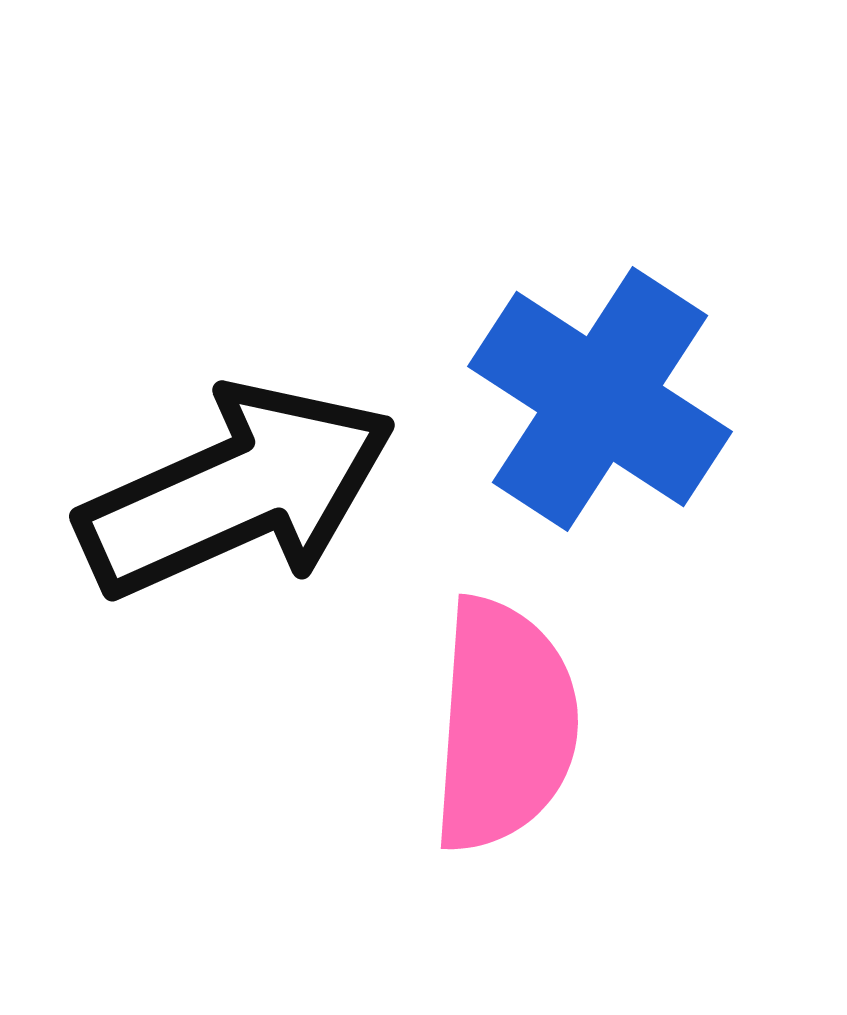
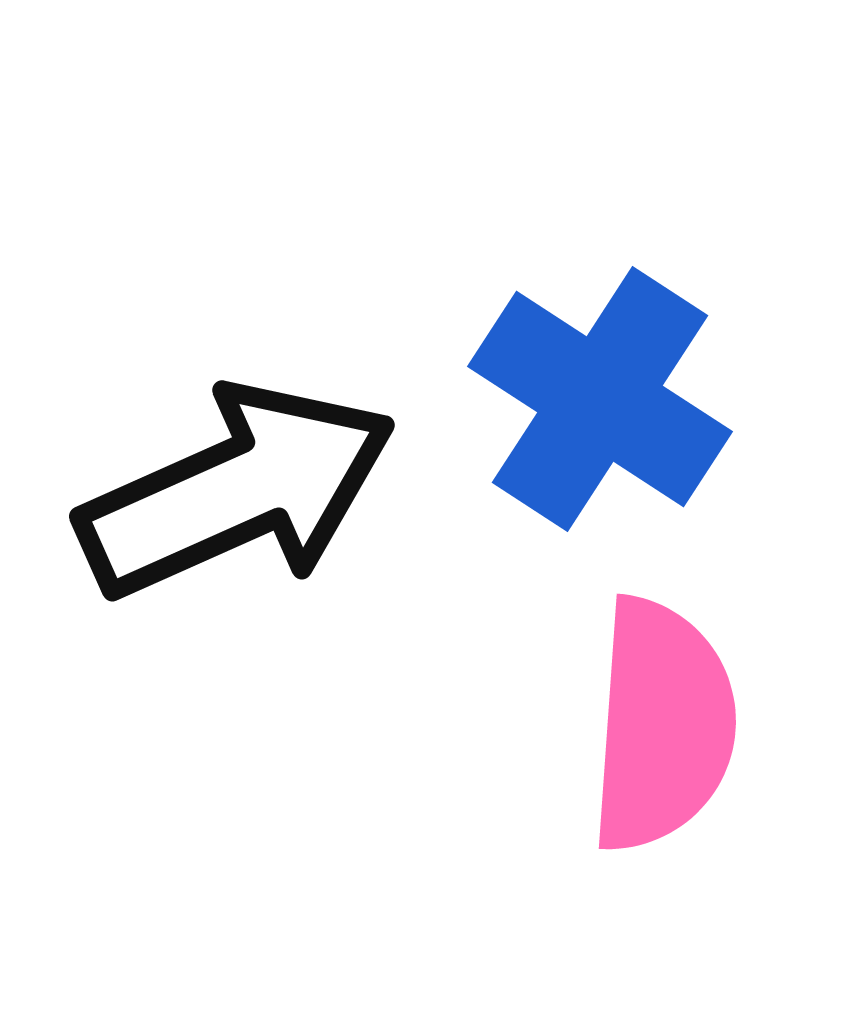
pink semicircle: moved 158 px right
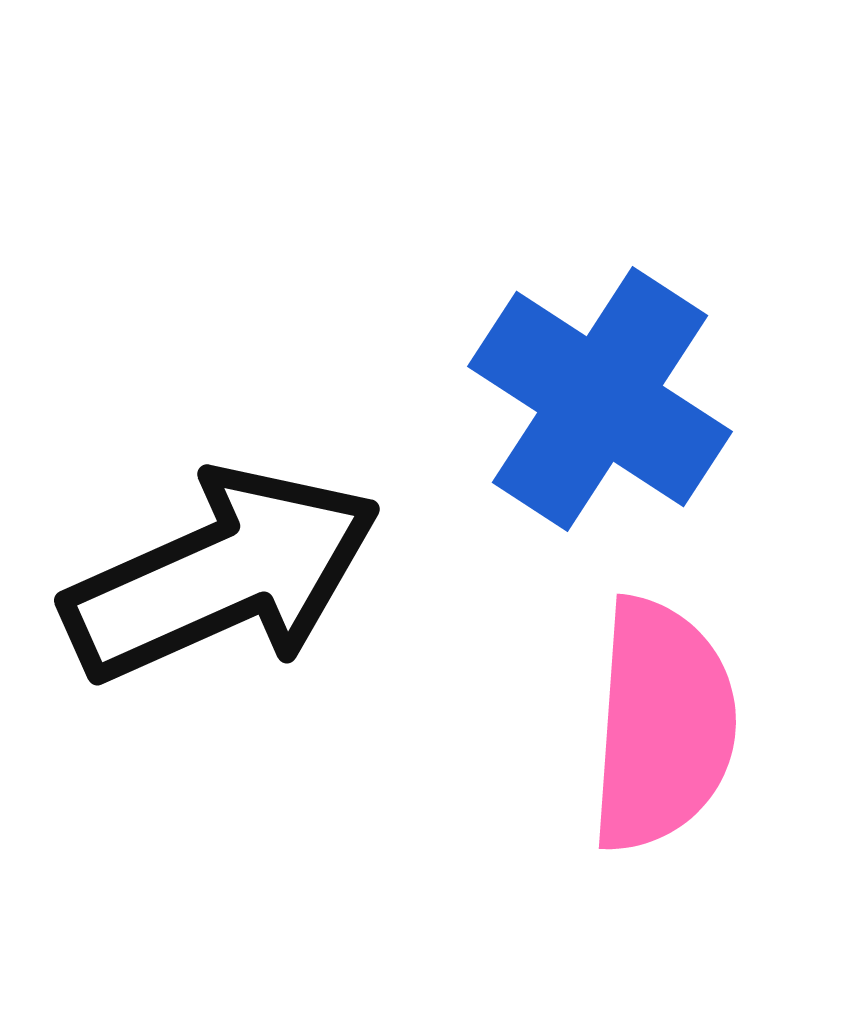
black arrow: moved 15 px left, 84 px down
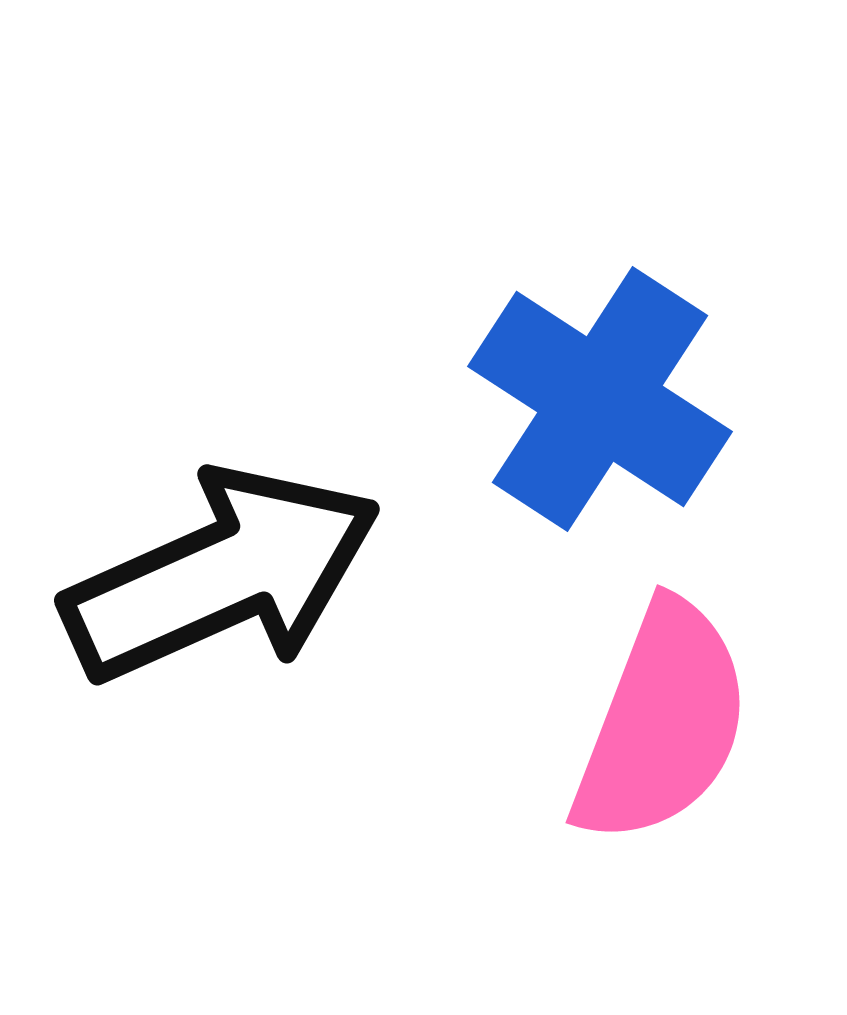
pink semicircle: moved 2 px up; rotated 17 degrees clockwise
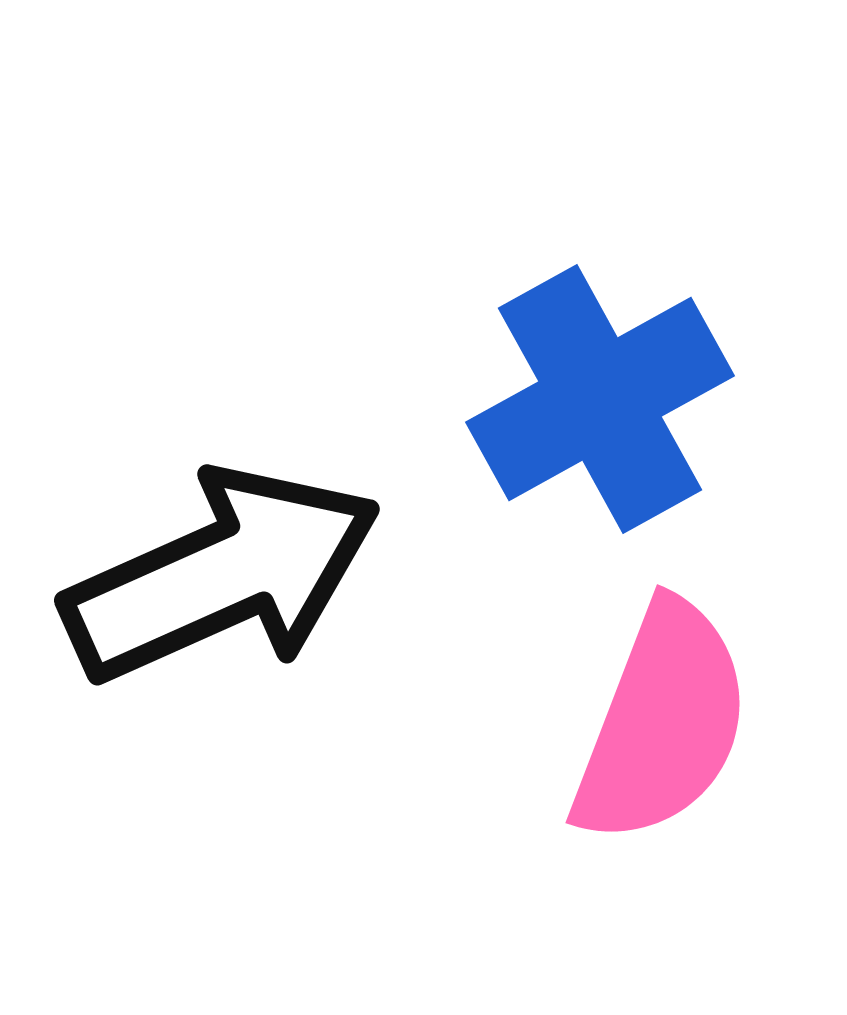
blue cross: rotated 28 degrees clockwise
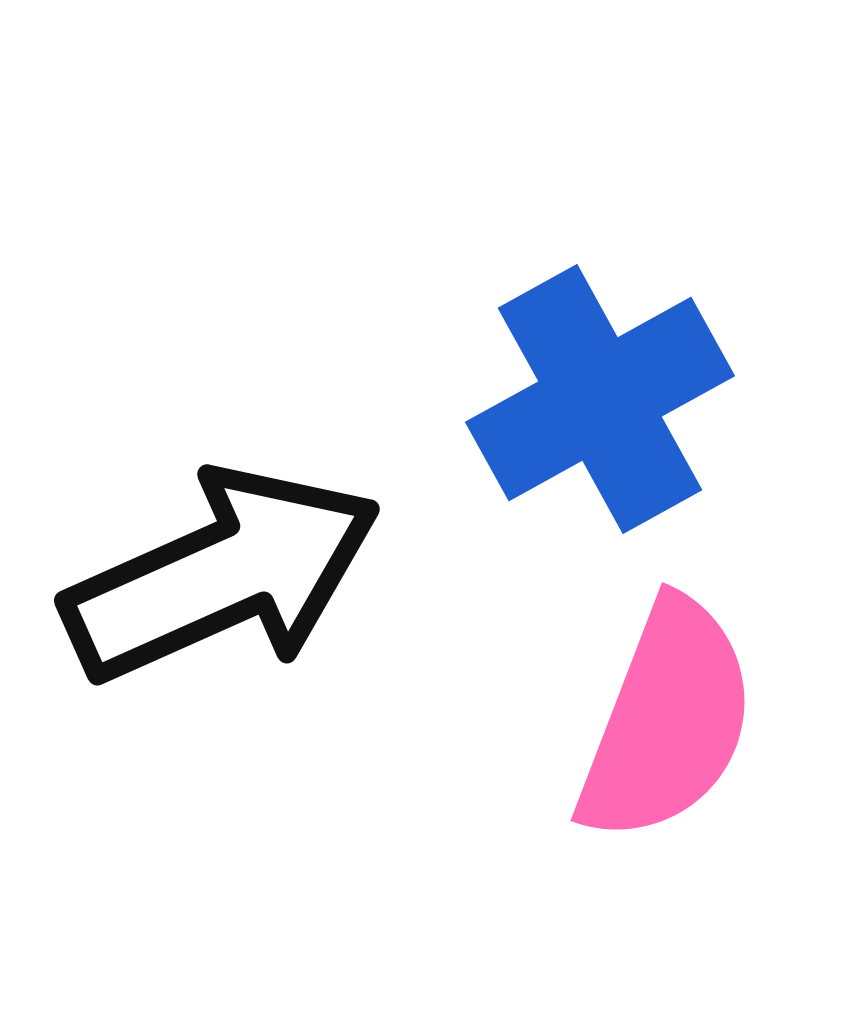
pink semicircle: moved 5 px right, 2 px up
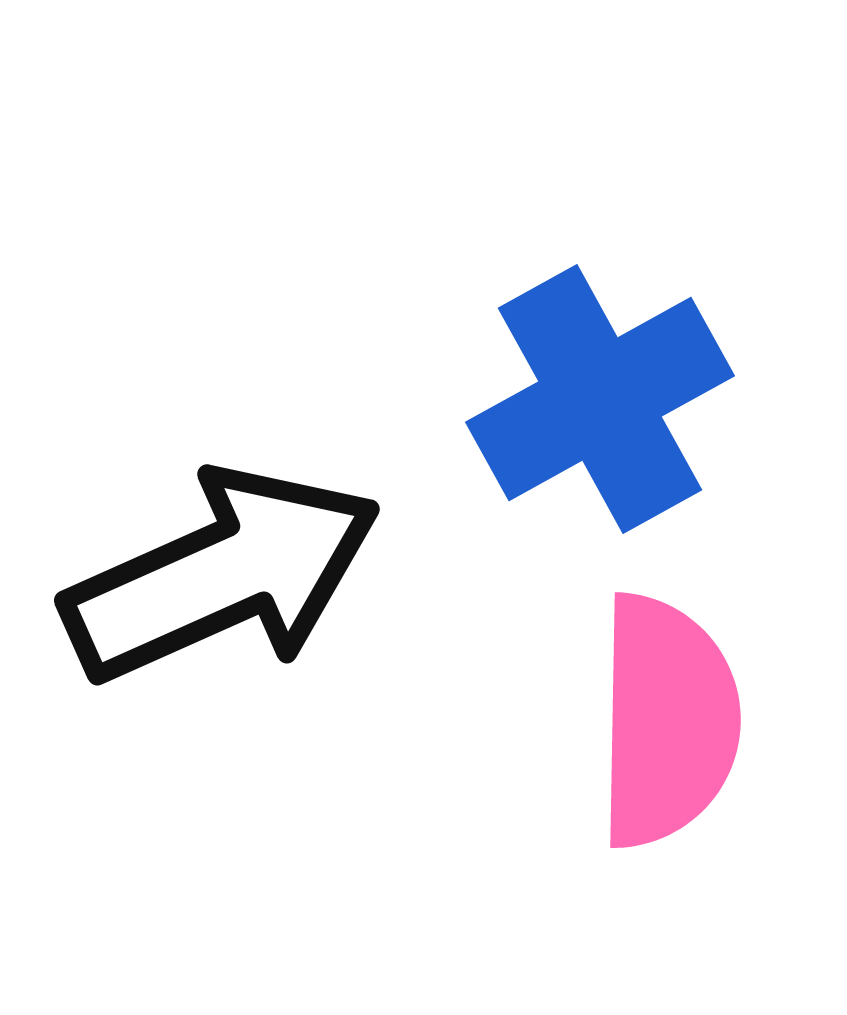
pink semicircle: rotated 20 degrees counterclockwise
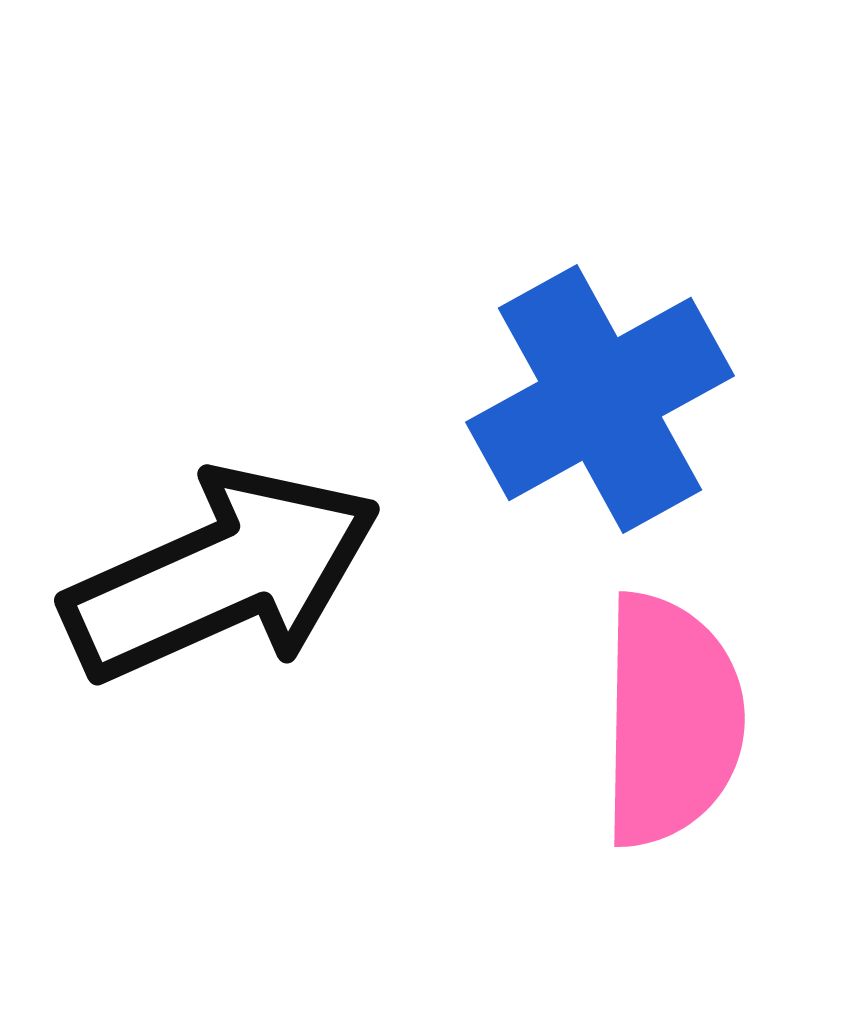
pink semicircle: moved 4 px right, 1 px up
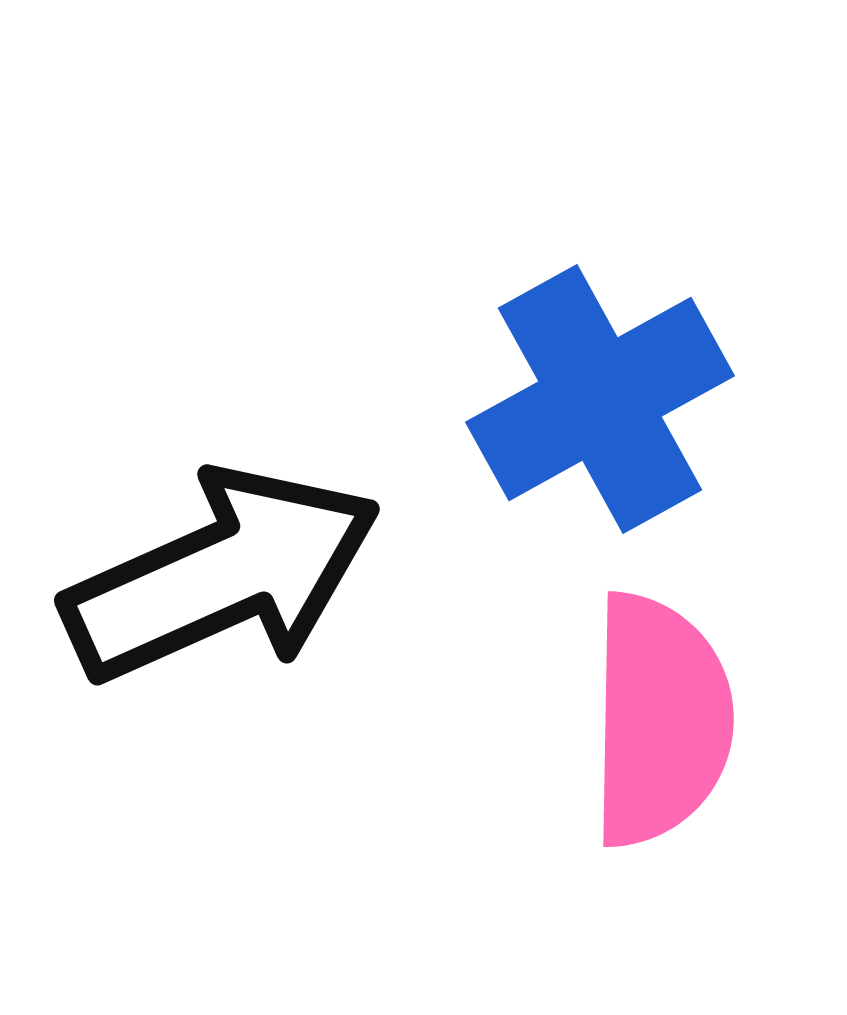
pink semicircle: moved 11 px left
